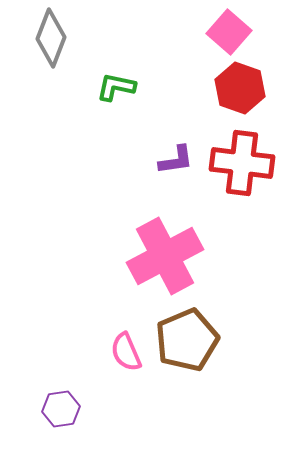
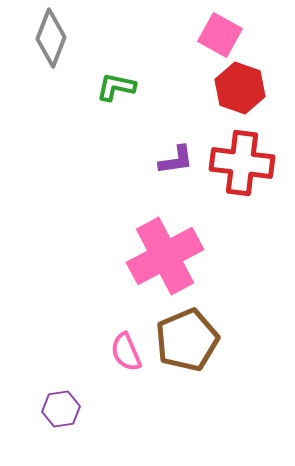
pink square: moved 9 px left, 3 px down; rotated 12 degrees counterclockwise
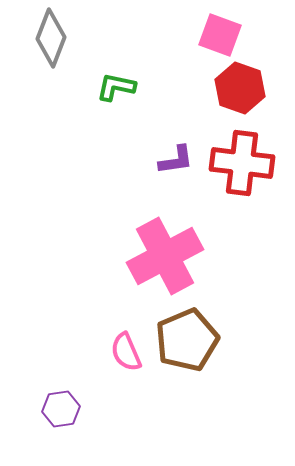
pink square: rotated 9 degrees counterclockwise
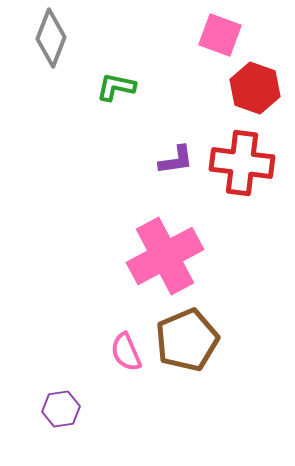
red hexagon: moved 15 px right
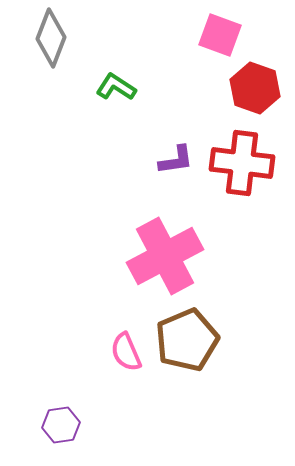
green L-shape: rotated 21 degrees clockwise
purple hexagon: moved 16 px down
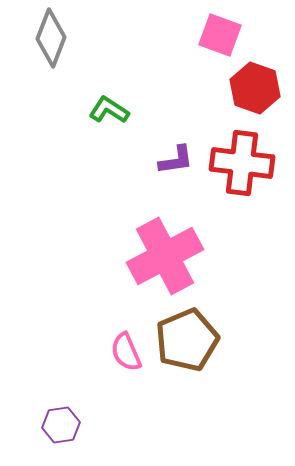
green L-shape: moved 7 px left, 23 px down
